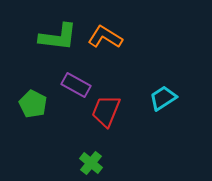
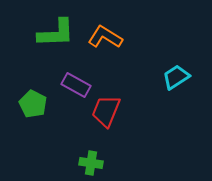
green L-shape: moved 2 px left, 4 px up; rotated 9 degrees counterclockwise
cyan trapezoid: moved 13 px right, 21 px up
green cross: rotated 30 degrees counterclockwise
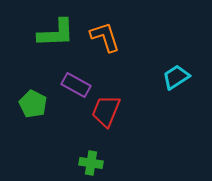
orange L-shape: rotated 40 degrees clockwise
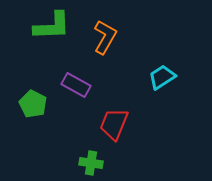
green L-shape: moved 4 px left, 7 px up
orange L-shape: rotated 48 degrees clockwise
cyan trapezoid: moved 14 px left
red trapezoid: moved 8 px right, 13 px down
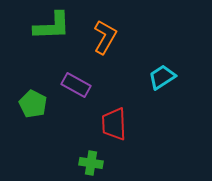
red trapezoid: rotated 24 degrees counterclockwise
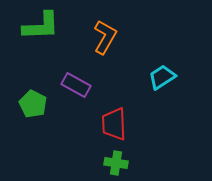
green L-shape: moved 11 px left
green cross: moved 25 px right
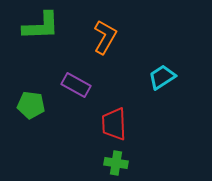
green pentagon: moved 2 px left, 1 px down; rotated 20 degrees counterclockwise
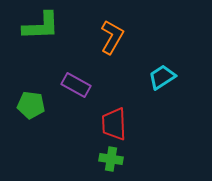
orange L-shape: moved 7 px right
green cross: moved 5 px left, 4 px up
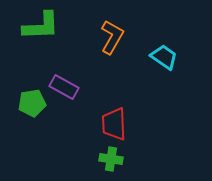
cyan trapezoid: moved 2 px right, 20 px up; rotated 68 degrees clockwise
purple rectangle: moved 12 px left, 2 px down
green pentagon: moved 1 px right, 2 px up; rotated 16 degrees counterclockwise
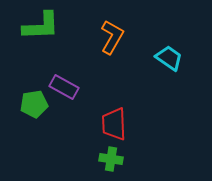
cyan trapezoid: moved 5 px right, 1 px down
green pentagon: moved 2 px right, 1 px down
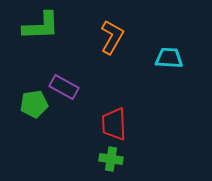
cyan trapezoid: rotated 32 degrees counterclockwise
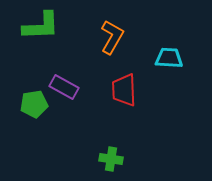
red trapezoid: moved 10 px right, 34 px up
